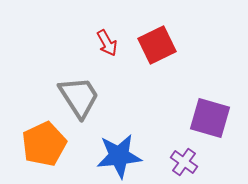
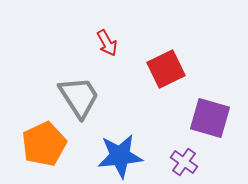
red square: moved 9 px right, 24 px down
blue star: moved 1 px right
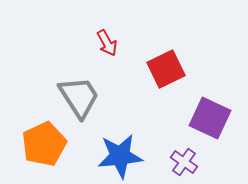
purple square: rotated 9 degrees clockwise
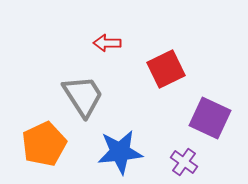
red arrow: rotated 120 degrees clockwise
gray trapezoid: moved 4 px right, 1 px up
blue star: moved 4 px up
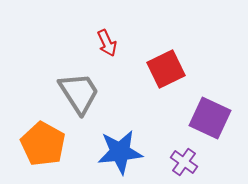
red arrow: rotated 116 degrees counterclockwise
gray trapezoid: moved 4 px left, 3 px up
orange pentagon: moved 1 px left; rotated 18 degrees counterclockwise
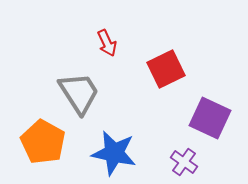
orange pentagon: moved 2 px up
blue star: moved 6 px left, 1 px down; rotated 18 degrees clockwise
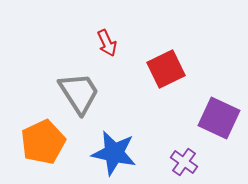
purple square: moved 9 px right
orange pentagon: rotated 18 degrees clockwise
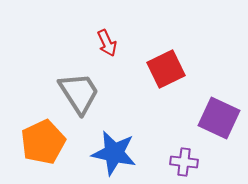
purple cross: rotated 28 degrees counterclockwise
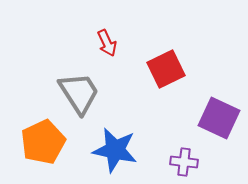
blue star: moved 1 px right, 3 px up
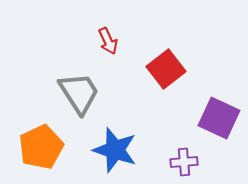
red arrow: moved 1 px right, 2 px up
red square: rotated 12 degrees counterclockwise
orange pentagon: moved 2 px left, 5 px down
blue star: rotated 6 degrees clockwise
purple cross: rotated 12 degrees counterclockwise
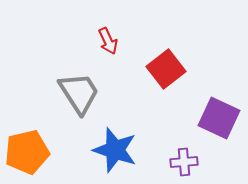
orange pentagon: moved 14 px left, 5 px down; rotated 12 degrees clockwise
